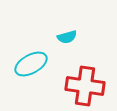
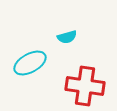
cyan ellipse: moved 1 px left, 1 px up
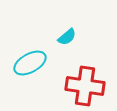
cyan semicircle: rotated 24 degrees counterclockwise
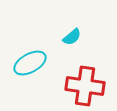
cyan semicircle: moved 5 px right
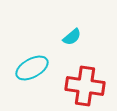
cyan ellipse: moved 2 px right, 5 px down
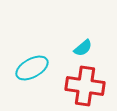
cyan semicircle: moved 11 px right, 11 px down
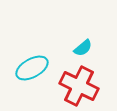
red cross: moved 6 px left; rotated 18 degrees clockwise
